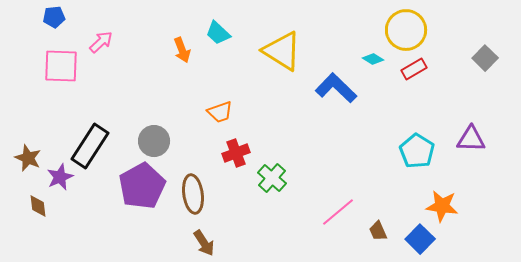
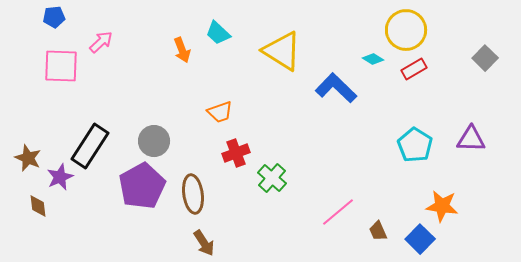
cyan pentagon: moved 2 px left, 6 px up
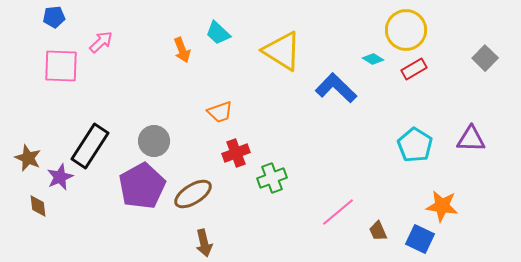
green cross: rotated 28 degrees clockwise
brown ellipse: rotated 66 degrees clockwise
blue square: rotated 20 degrees counterclockwise
brown arrow: rotated 20 degrees clockwise
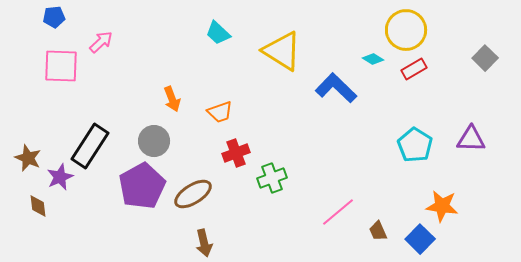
orange arrow: moved 10 px left, 49 px down
blue square: rotated 20 degrees clockwise
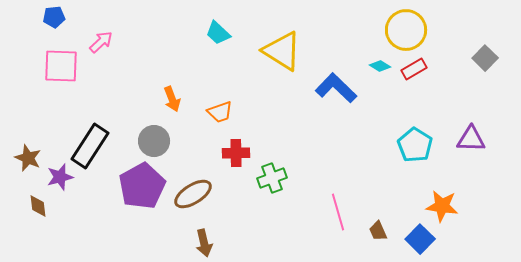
cyan diamond: moved 7 px right, 7 px down
red cross: rotated 20 degrees clockwise
purple star: rotated 8 degrees clockwise
pink line: rotated 66 degrees counterclockwise
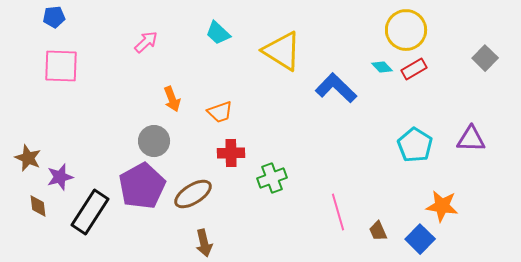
pink arrow: moved 45 px right
cyan diamond: moved 2 px right, 1 px down; rotated 15 degrees clockwise
black rectangle: moved 66 px down
red cross: moved 5 px left
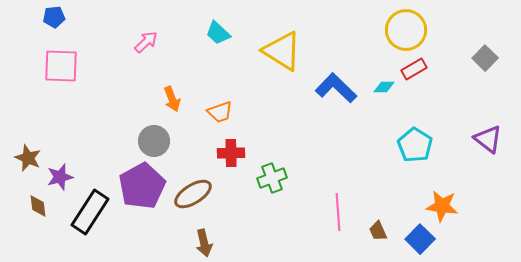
cyan diamond: moved 2 px right, 20 px down; rotated 45 degrees counterclockwise
purple triangle: moved 17 px right; rotated 36 degrees clockwise
pink line: rotated 12 degrees clockwise
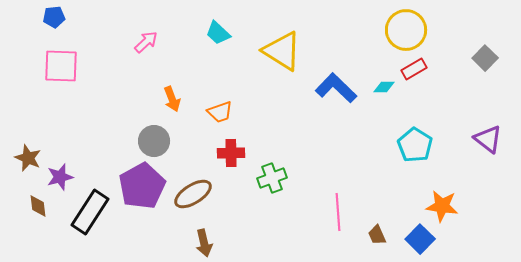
brown trapezoid: moved 1 px left, 4 px down
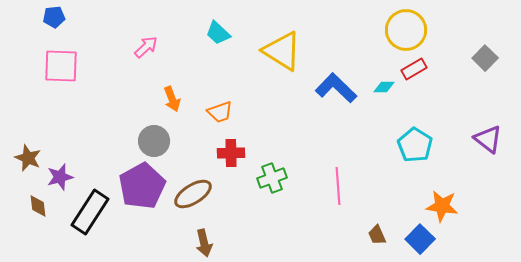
pink arrow: moved 5 px down
pink line: moved 26 px up
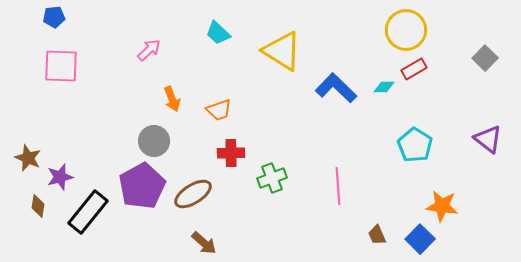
pink arrow: moved 3 px right, 3 px down
orange trapezoid: moved 1 px left, 2 px up
brown diamond: rotated 15 degrees clockwise
black rectangle: moved 2 px left; rotated 6 degrees clockwise
brown arrow: rotated 36 degrees counterclockwise
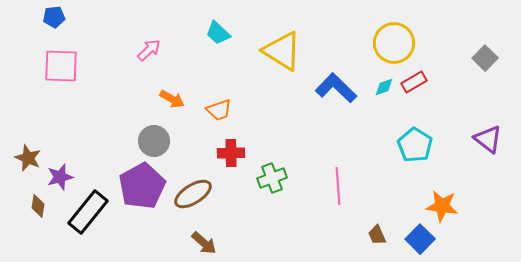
yellow circle: moved 12 px left, 13 px down
red rectangle: moved 13 px down
cyan diamond: rotated 20 degrees counterclockwise
orange arrow: rotated 40 degrees counterclockwise
